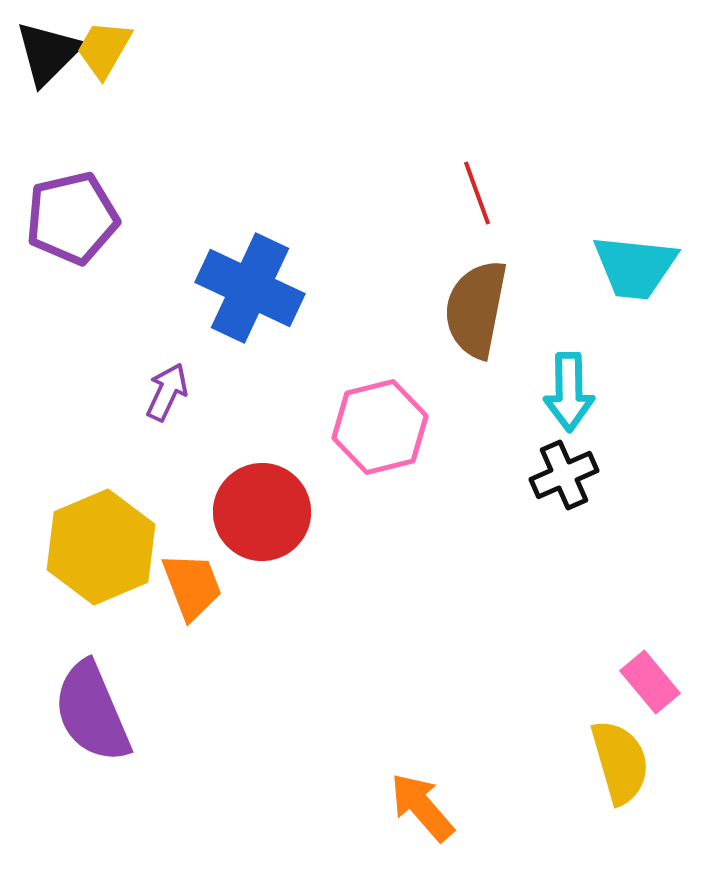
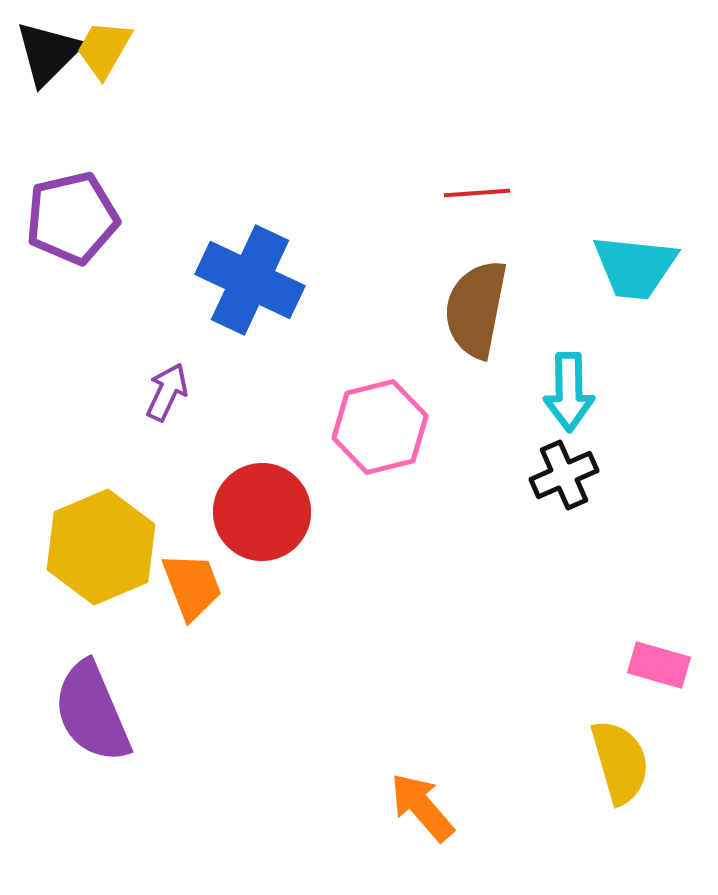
red line: rotated 74 degrees counterclockwise
blue cross: moved 8 px up
pink rectangle: moved 9 px right, 17 px up; rotated 34 degrees counterclockwise
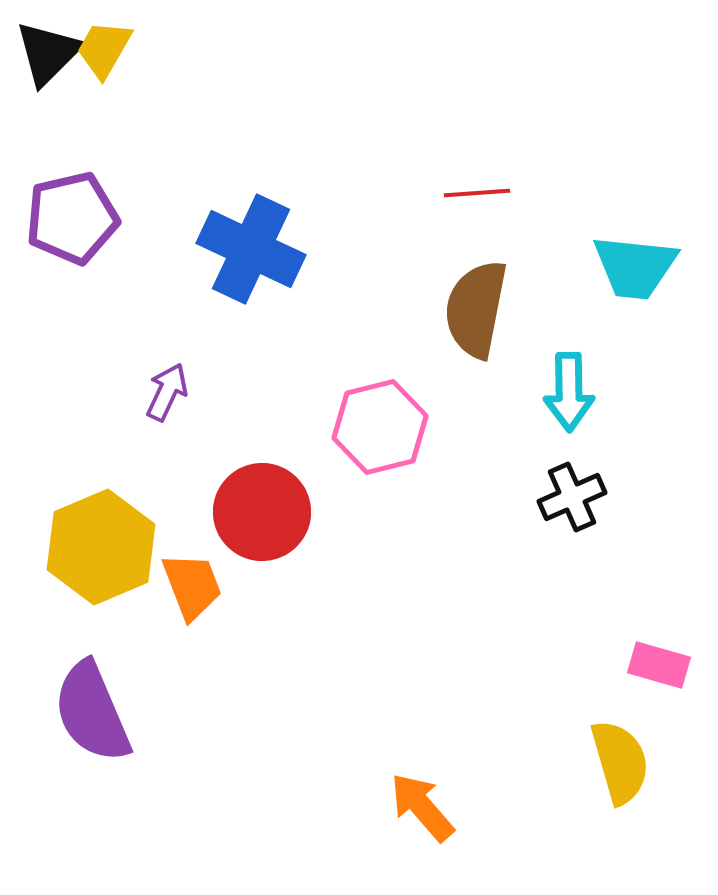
blue cross: moved 1 px right, 31 px up
black cross: moved 8 px right, 22 px down
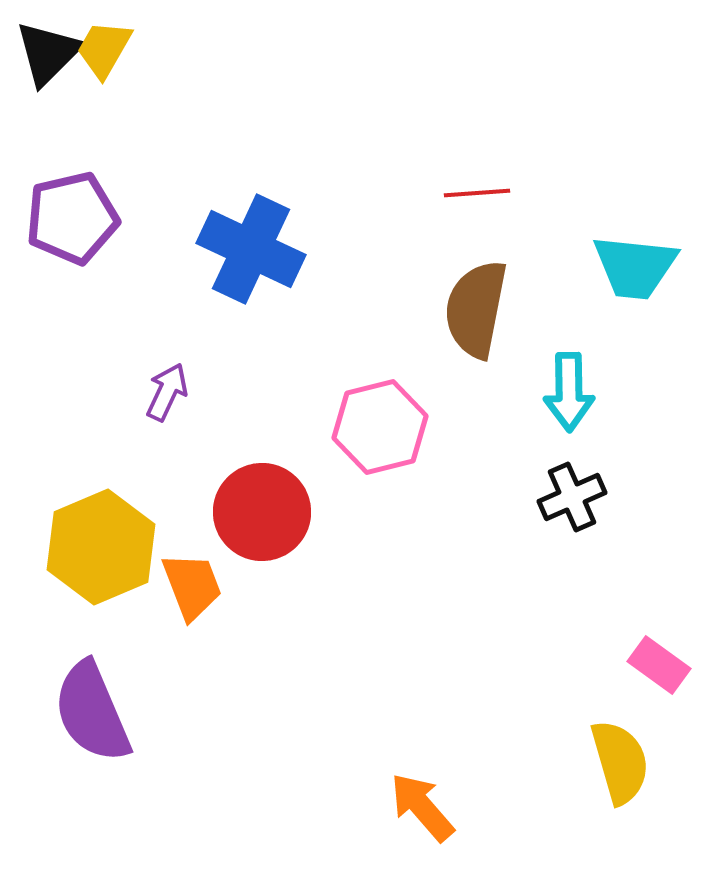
pink rectangle: rotated 20 degrees clockwise
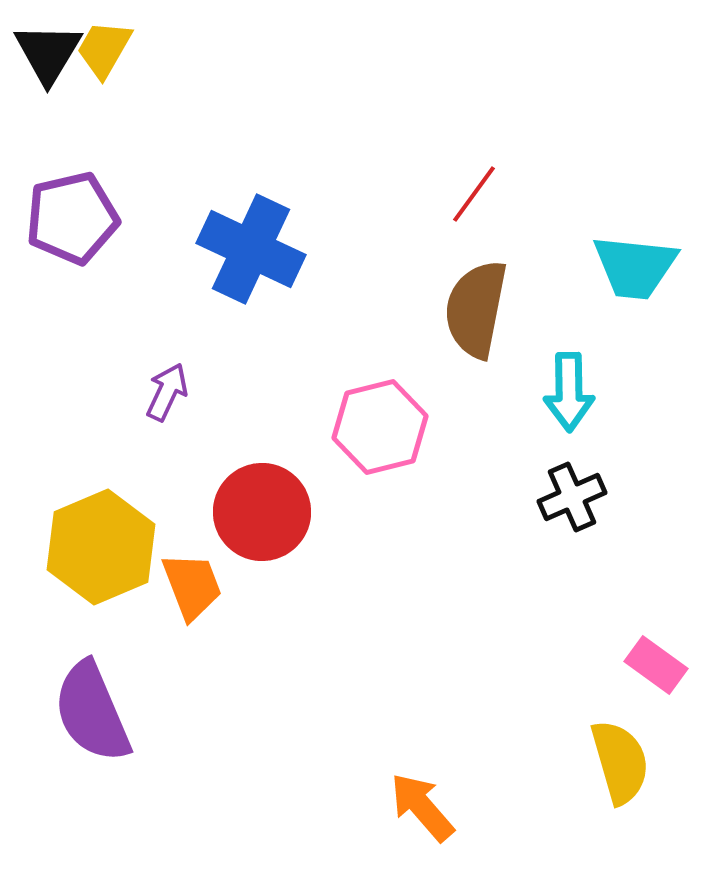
black triangle: rotated 14 degrees counterclockwise
red line: moved 3 px left, 1 px down; rotated 50 degrees counterclockwise
pink rectangle: moved 3 px left
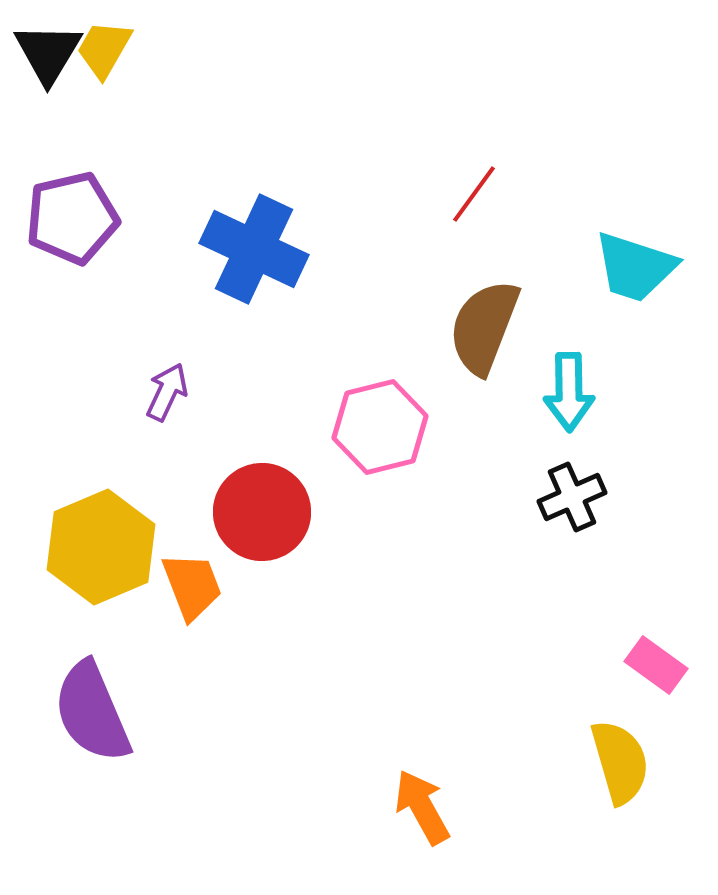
blue cross: moved 3 px right
cyan trapezoid: rotated 12 degrees clockwise
brown semicircle: moved 8 px right, 18 px down; rotated 10 degrees clockwise
orange arrow: rotated 12 degrees clockwise
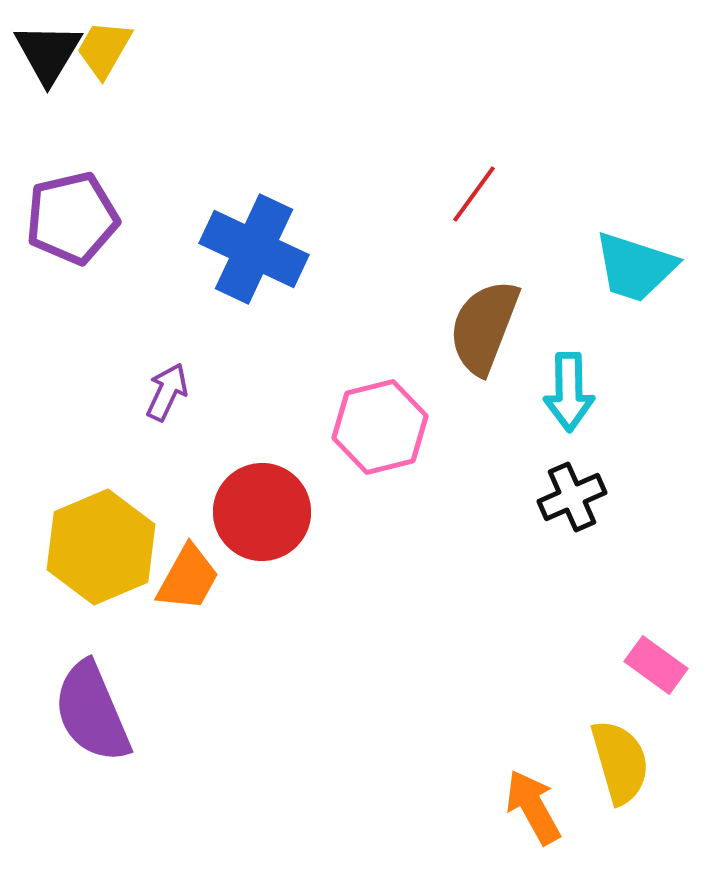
orange trapezoid: moved 4 px left, 8 px up; rotated 50 degrees clockwise
orange arrow: moved 111 px right
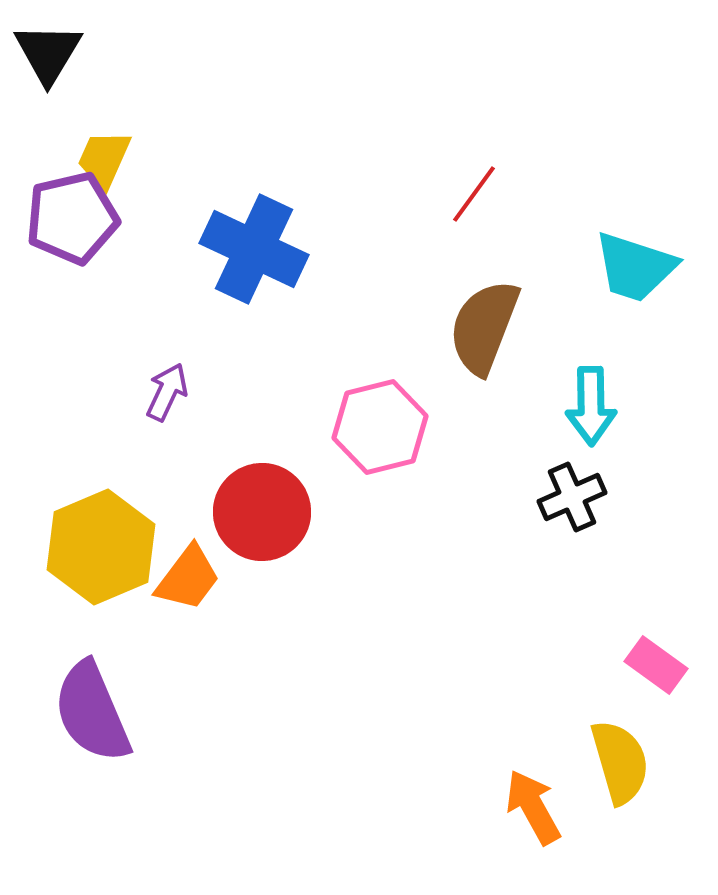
yellow trapezoid: moved 110 px down; rotated 6 degrees counterclockwise
cyan arrow: moved 22 px right, 14 px down
orange trapezoid: rotated 8 degrees clockwise
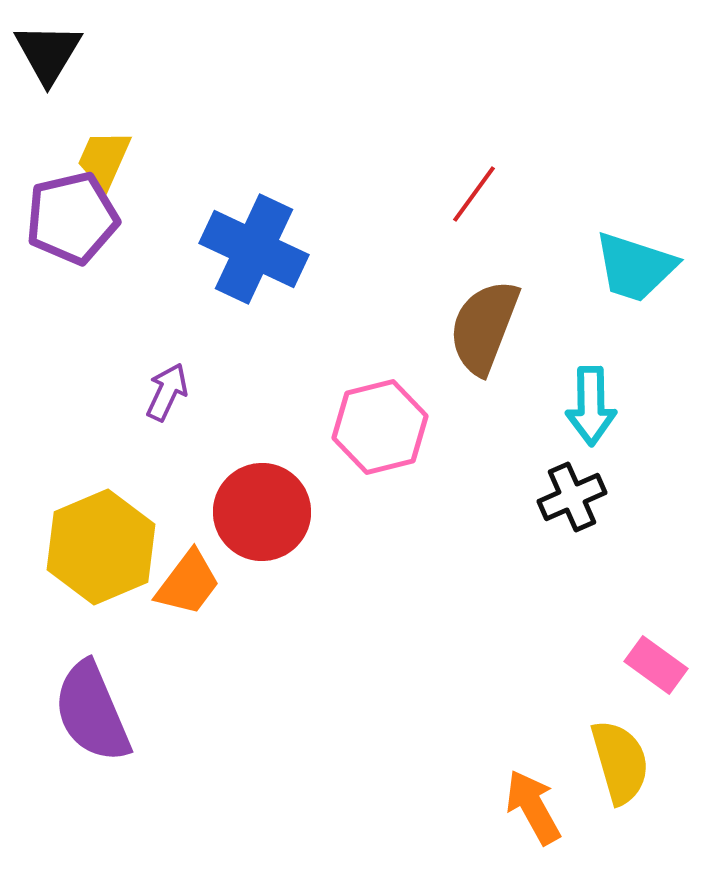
orange trapezoid: moved 5 px down
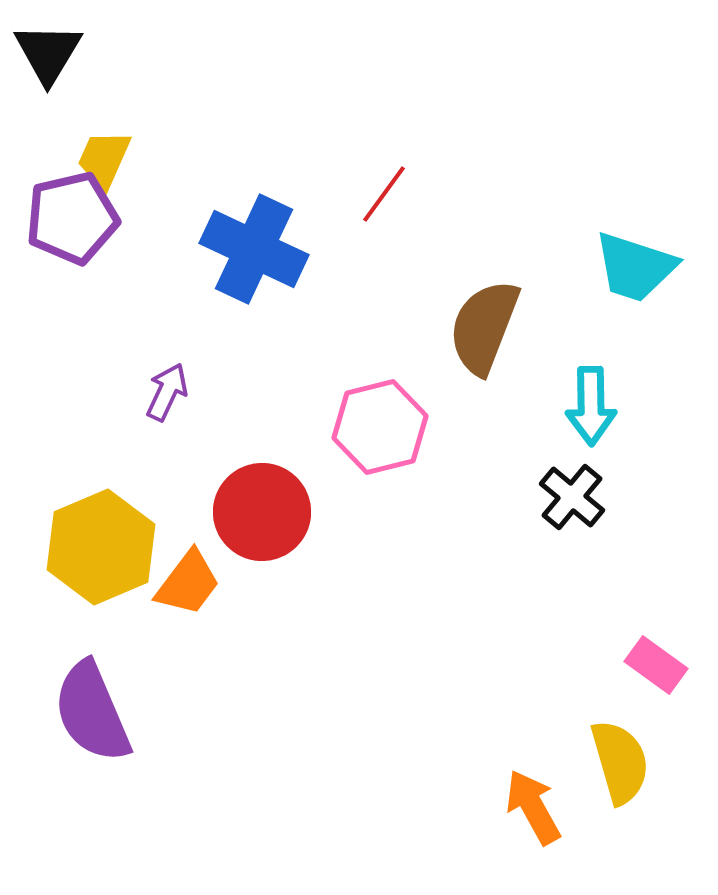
red line: moved 90 px left
black cross: rotated 26 degrees counterclockwise
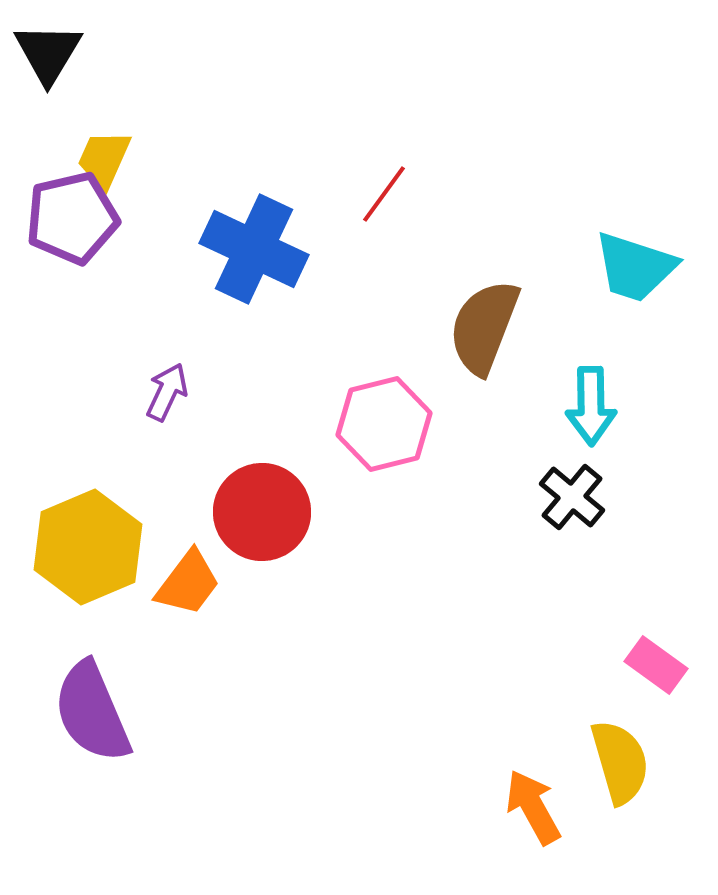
pink hexagon: moved 4 px right, 3 px up
yellow hexagon: moved 13 px left
